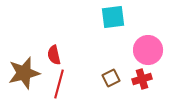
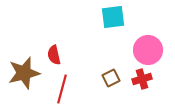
red line: moved 3 px right, 5 px down
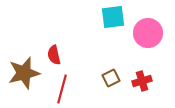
pink circle: moved 17 px up
red cross: moved 2 px down
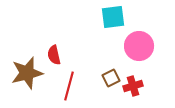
pink circle: moved 9 px left, 13 px down
brown star: moved 3 px right
red cross: moved 9 px left, 5 px down
red line: moved 7 px right, 3 px up
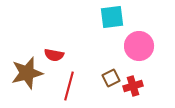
cyan square: moved 1 px left
red semicircle: rotated 66 degrees counterclockwise
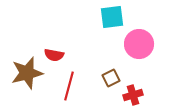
pink circle: moved 2 px up
red cross: moved 9 px down
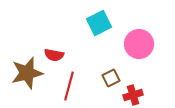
cyan square: moved 13 px left, 6 px down; rotated 20 degrees counterclockwise
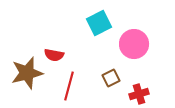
pink circle: moved 5 px left
red cross: moved 6 px right, 1 px up
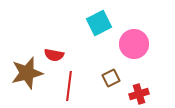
red line: rotated 8 degrees counterclockwise
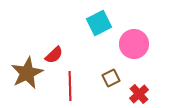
red semicircle: rotated 54 degrees counterclockwise
brown star: rotated 12 degrees counterclockwise
red line: moved 1 px right; rotated 8 degrees counterclockwise
red cross: rotated 24 degrees counterclockwise
